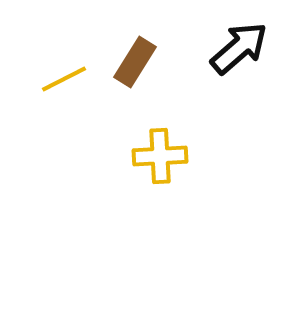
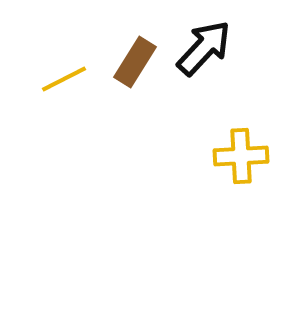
black arrow: moved 35 px left; rotated 6 degrees counterclockwise
yellow cross: moved 81 px right
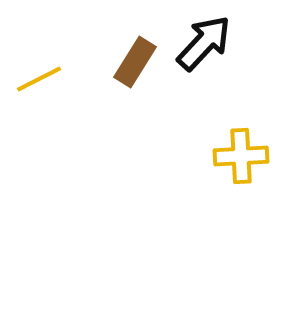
black arrow: moved 5 px up
yellow line: moved 25 px left
